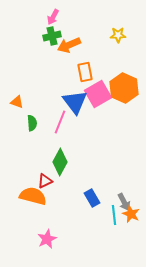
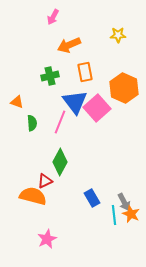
green cross: moved 2 px left, 40 px down
pink square: moved 1 px left, 14 px down; rotated 12 degrees counterclockwise
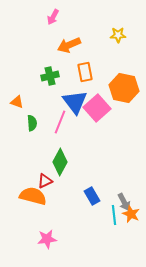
orange hexagon: rotated 12 degrees counterclockwise
blue rectangle: moved 2 px up
pink star: rotated 18 degrees clockwise
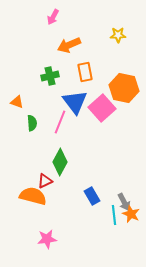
pink square: moved 5 px right
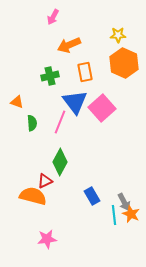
orange hexagon: moved 25 px up; rotated 12 degrees clockwise
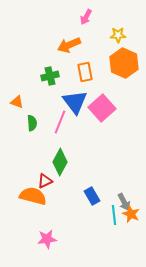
pink arrow: moved 33 px right
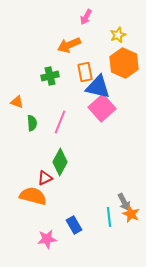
yellow star: rotated 21 degrees counterclockwise
blue triangle: moved 23 px right, 15 px up; rotated 40 degrees counterclockwise
red triangle: moved 3 px up
blue rectangle: moved 18 px left, 29 px down
cyan line: moved 5 px left, 2 px down
